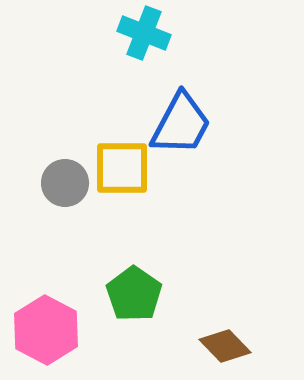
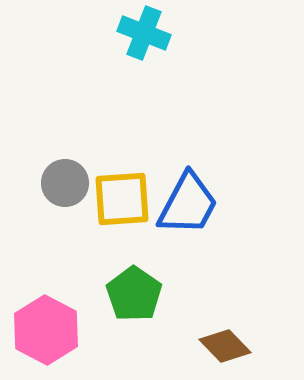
blue trapezoid: moved 7 px right, 80 px down
yellow square: moved 31 px down; rotated 4 degrees counterclockwise
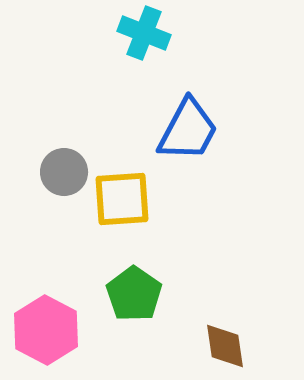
gray circle: moved 1 px left, 11 px up
blue trapezoid: moved 74 px up
brown diamond: rotated 36 degrees clockwise
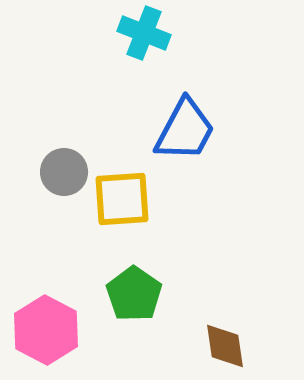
blue trapezoid: moved 3 px left
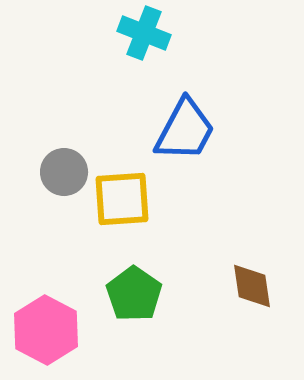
brown diamond: moved 27 px right, 60 px up
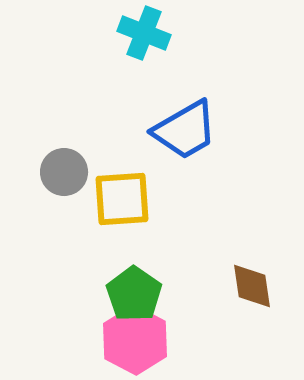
blue trapezoid: rotated 32 degrees clockwise
pink hexagon: moved 89 px right, 10 px down
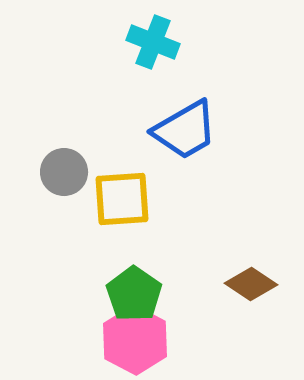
cyan cross: moved 9 px right, 9 px down
brown diamond: moved 1 px left, 2 px up; rotated 48 degrees counterclockwise
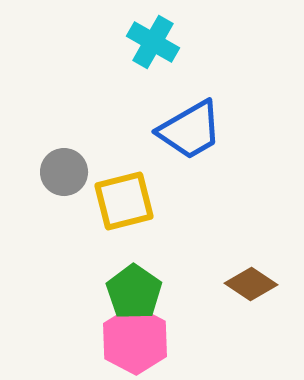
cyan cross: rotated 9 degrees clockwise
blue trapezoid: moved 5 px right
yellow square: moved 2 px right, 2 px down; rotated 10 degrees counterclockwise
green pentagon: moved 2 px up
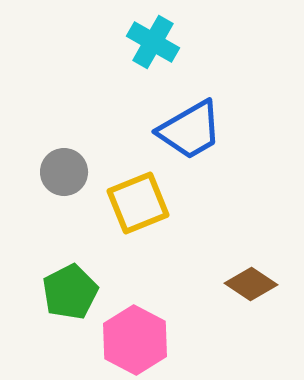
yellow square: moved 14 px right, 2 px down; rotated 8 degrees counterclockwise
green pentagon: moved 64 px left; rotated 10 degrees clockwise
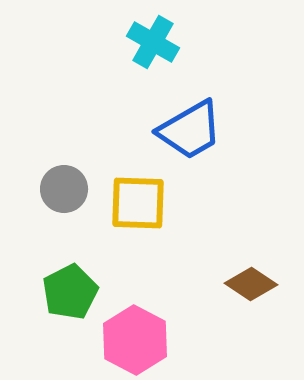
gray circle: moved 17 px down
yellow square: rotated 24 degrees clockwise
